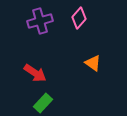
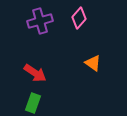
green rectangle: moved 10 px left; rotated 24 degrees counterclockwise
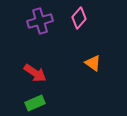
green rectangle: moved 2 px right; rotated 48 degrees clockwise
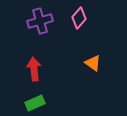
red arrow: moved 1 px left, 4 px up; rotated 130 degrees counterclockwise
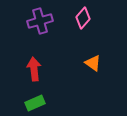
pink diamond: moved 4 px right
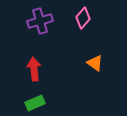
orange triangle: moved 2 px right
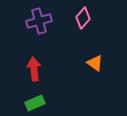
purple cross: moved 1 px left
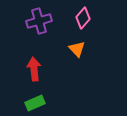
orange triangle: moved 18 px left, 14 px up; rotated 12 degrees clockwise
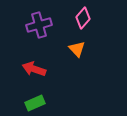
purple cross: moved 4 px down
red arrow: rotated 65 degrees counterclockwise
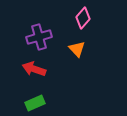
purple cross: moved 12 px down
